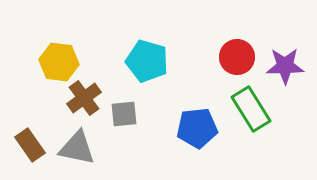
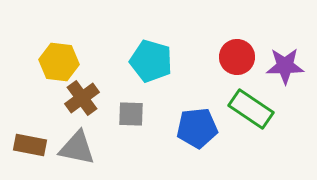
cyan pentagon: moved 4 px right
brown cross: moved 2 px left
green rectangle: rotated 24 degrees counterclockwise
gray square: moved 7 px right; rotated 8 degrees clockwise
brown rectangle: rotated 44 degrees counterclockwise
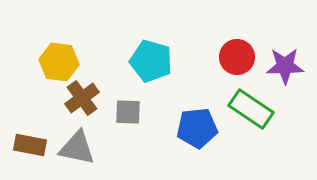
gray square: moved 3 px left, 2 px up
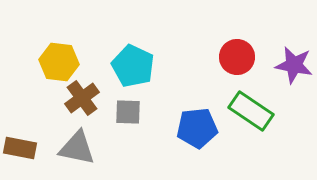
cyan pentagon: moved 18 px left, 5 px down; rotated 9 degrees clockwise
purple star: moved 9 px right, 1 px up; rotated 12 degrees clockwise
green rectangle: moved 2 px down
brown rectangle: moved 10 px left, 3 px down
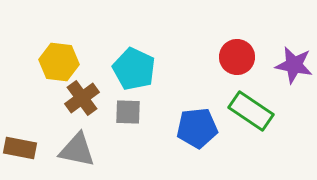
cyan pentagon: moved 1 px right, 3 px down
gray triangle: moved 2 px down
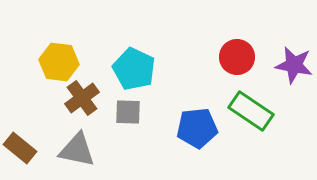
brown rectangle: rotated 28 degrees clockwise
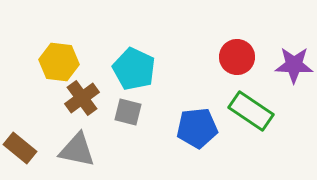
purple star: rotated 9 degrees counterclockwise
gray square: rotated 12 degrees clockwise
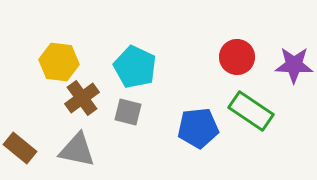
cyan pentagon: moved 1 px right, 2 px up
blue pentagon: moved 1 px right
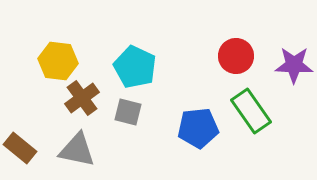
red circle: moved 1 px left, 1 px up
yellow hexagon: moved 1 px left, 1 px up
green rectangle: rotated 21 degrees clockwise
